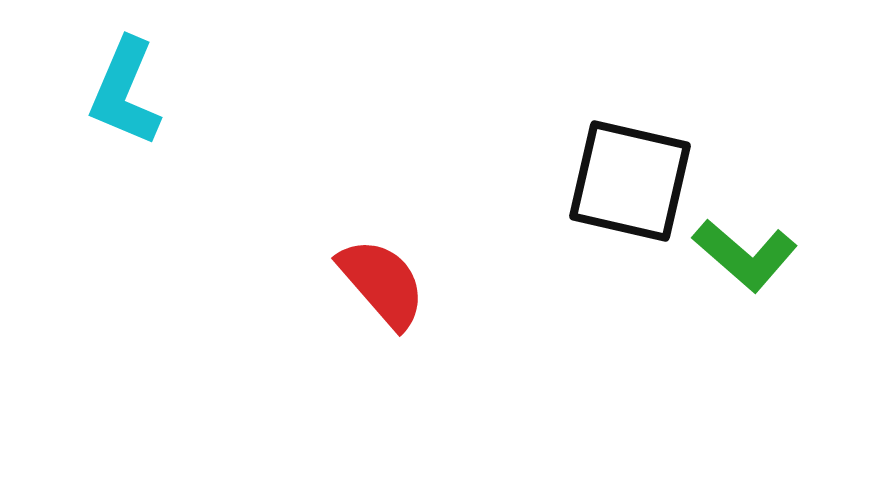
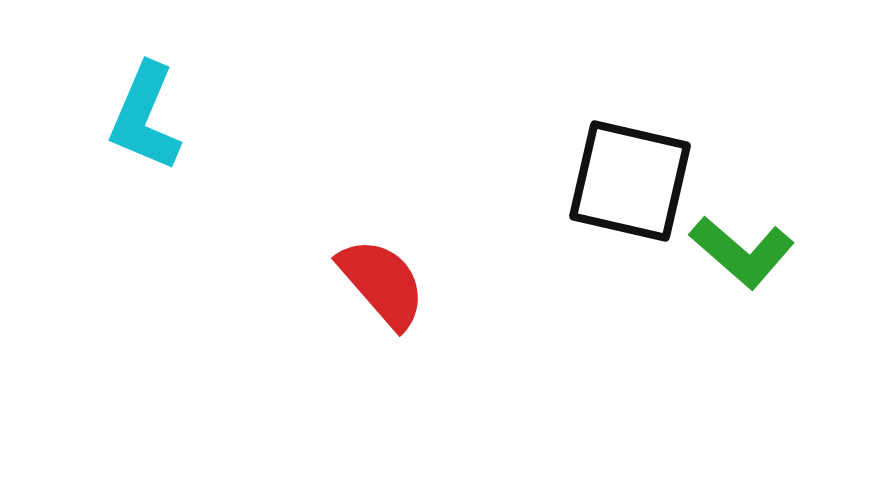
cyan L-shape: moved 20 px right, 25 px down
green L-shape: moved 3 px left, 3 px up
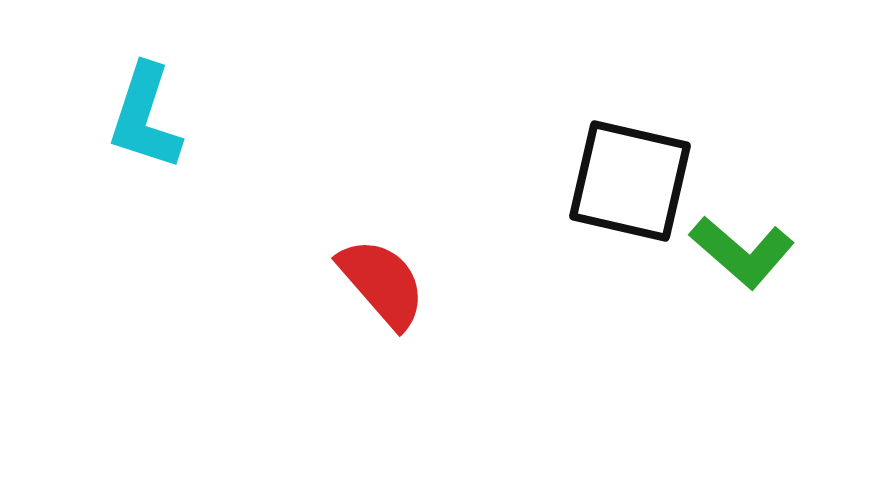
cyan L-shape: rotated 5 degrees counterclockwise
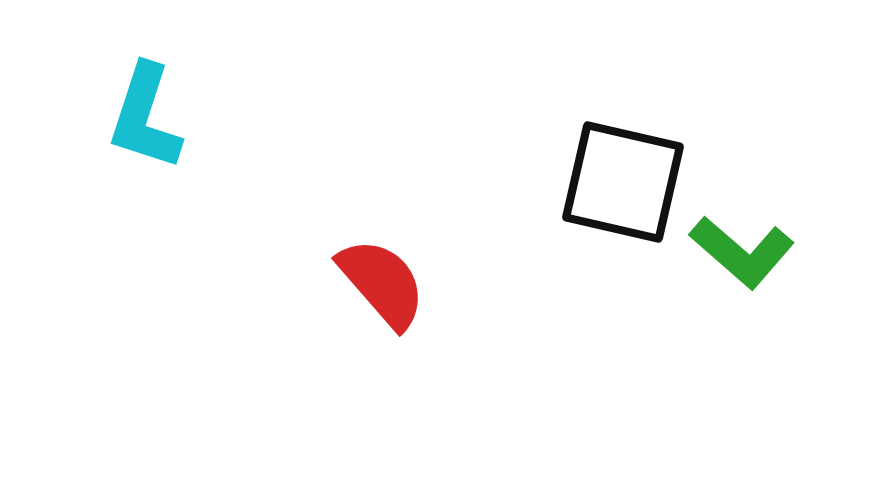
black square: moved 7 px left, 1 px down
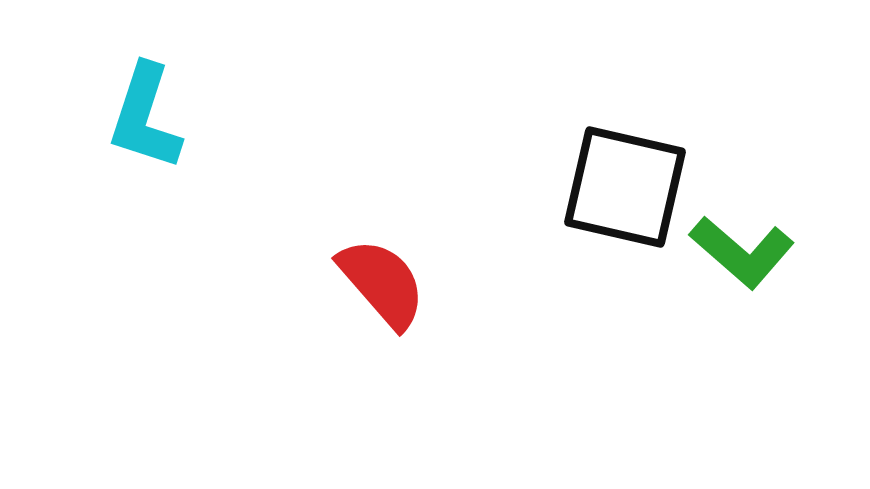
black square: moved 2 px right, 5 px down
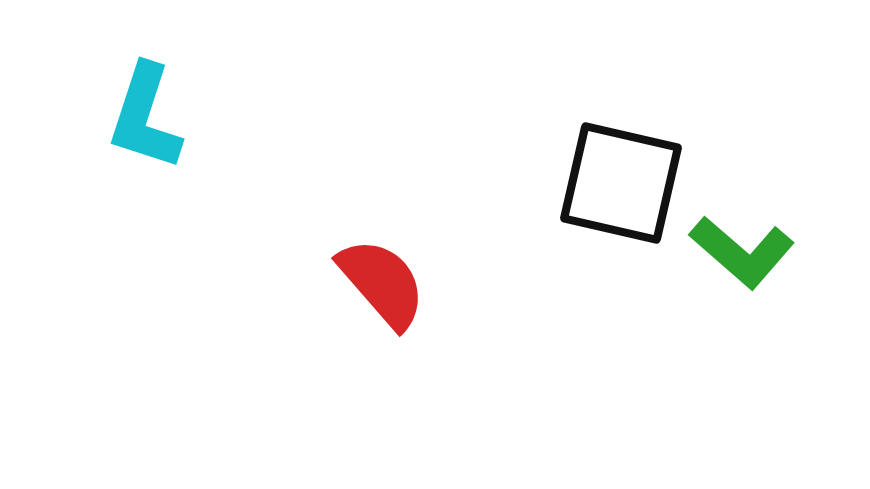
black square: moved 4 px left, 4 px up
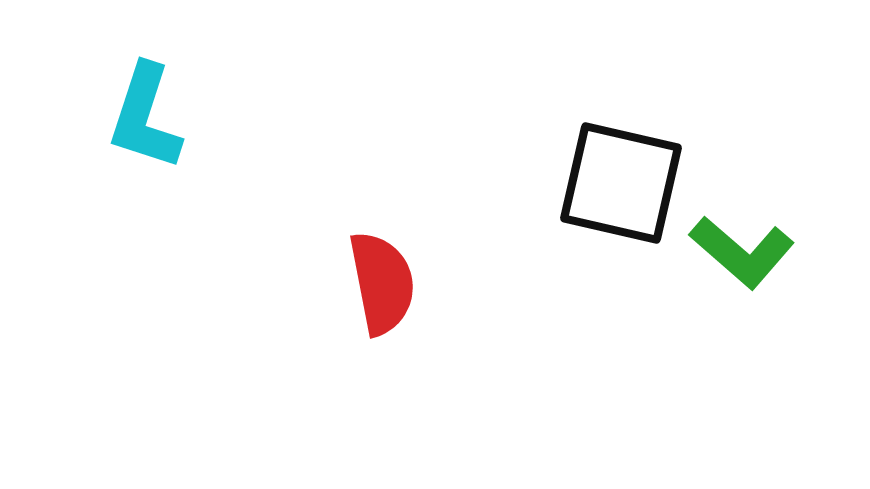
red semicircle: rotated 30 degrees clockwise
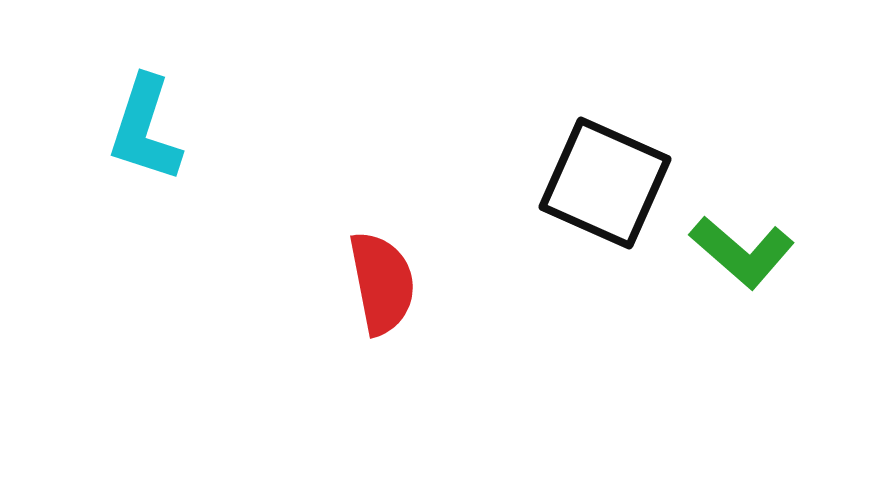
cyan L-shape: moved 12 px down
black square: moved 16 px left; rotated 11 degrees clockwise
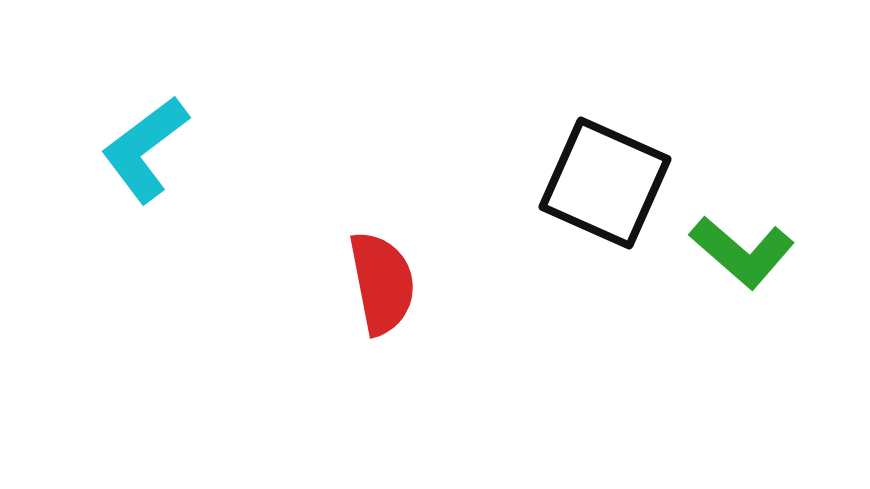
cyan L-shape: moved 20 px down; rotated 35 degrees clockwise
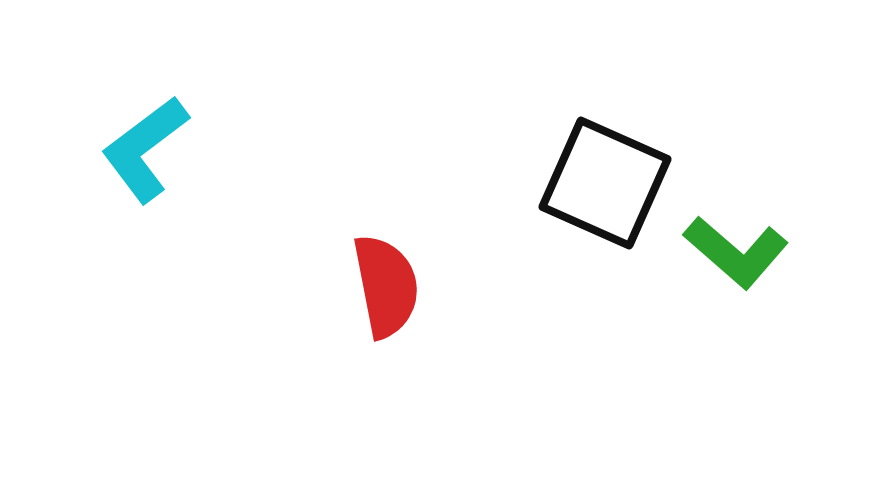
green L-shape: moved 6 px left
red semicircle: moved 4 px right, 3 px down
